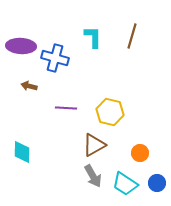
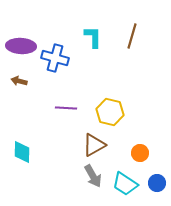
brown arrow: moved 10 px left, 5 px up
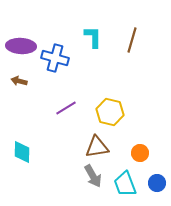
brown line: moved 4 px down
purple line: rotated 35 degrees counterclockwise
brown triangle: moved 3 px right, 2 px down; rotated 20 degrees clockwise
cyan trapezoid: rotated 36 degrees clockwise
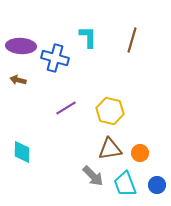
cyan L-shape: moved 5 px left
brown arrow: moved 1 px left, 1 px up
yellow hexagon: moved 1 px up
brown triangle: moved 13 px right, 2 px down
gray arrow: rotated 15 degrees counterclockwise
blue circle: moved 2 px down
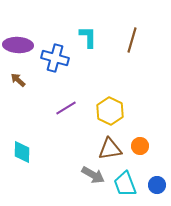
purple ellipse: moved 3 px left, 1 px up
brown arrow: rotated 28 degrees clockwise
yellow hexagon: rotated 12 degrees clockwise
orange circle: moved 7 px up
gray arrow: moved 1 px up; rotated 15 degrees counterclockwise
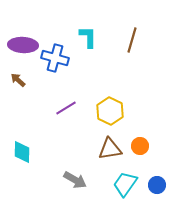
purple ellipse: moved 5 px right
gray arrow: moved 18 px left, 5 px down
cyan trapezoid: rotated 56 degrees clockwise
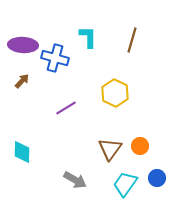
brown arrow: moved 4 px right, 1 px down; rotated 91 degrees clockwise
yellow hexagon: moved 5 px right, 18 px up
brown triangle: rotated 45 degrees counterclockwise
blue circle: moved 7 px up
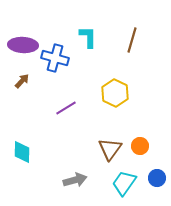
gray arrow: rotated 45 degrees counterclockwise
cyan trapezoid: moved 1 px left, 1 px up
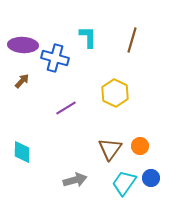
blue circle: moved 6 px left
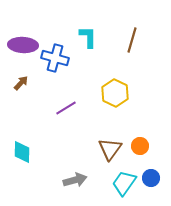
brown arrow: moved 1 px left, 2 px down
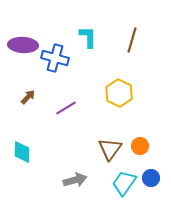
brown arrow: moved 7 px right, 14 px down
yellow hexagon: moved 4 px right
